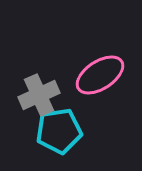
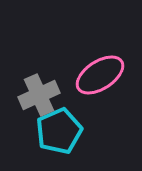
cyan pentagon: rotated 15 degrees counterclockwise
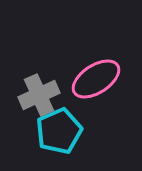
pink ellipse: moved 4 px left, 4 px down
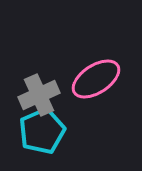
cyan pentagon: moved 17 px left
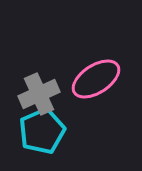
gray cross: moved 1 px up
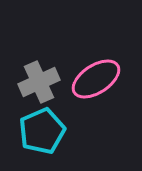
gray cross: moved 12 px up
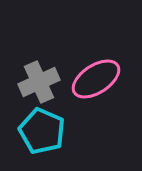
cyan pentagon: rotated 24 degrees counterclockwise
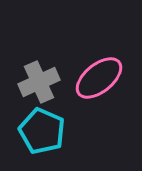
pink ellipse: moved 3 px right, 1 px up; rotated 6 degrees counterclockwise
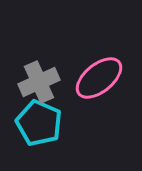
cyan pentagon: moved 3 px left, 8 px up
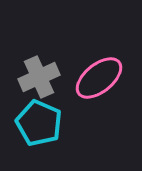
gray cross: moved 5 px up
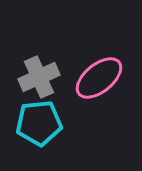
cyan pentagon: rotated 30 degrees counterclockwise
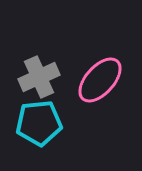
pink ellipse: moved 1 px right, 2 px down; rotated 9 degrees counterclockwise
